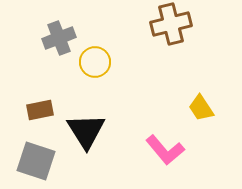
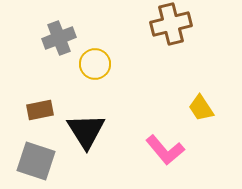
yellow circle: moved 2 px down
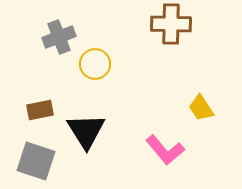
brown cross: rotated 15 degrees clockwise
gray cross: moved 1 px up
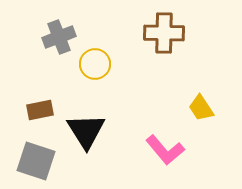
brown cross: moved 7 px left, 9 px down
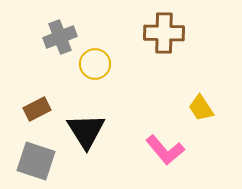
gray cross: moved 1 px right
brown rectangle: moved 3 px left, 1 px up; rotated 16 degrees counterclockwise
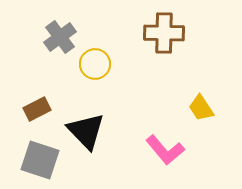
gray cross: rotated 16 degrees counterclockwise
black triangle: rotated 12 degrees counterclockwise
gray square: moved 4 px right, 1 px up
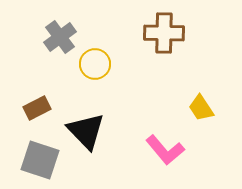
brown rectangle: moved 1 px up
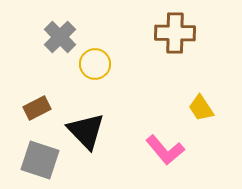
brown cross: moved 11 px right
gray cross: rotated 8 degrees counterclockwise
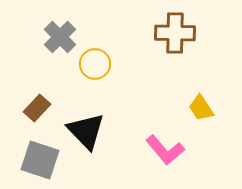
brown rectangle: rotated 20 degrees counterclockwise
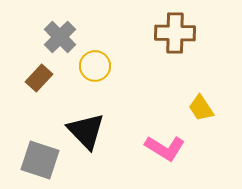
yellow circle: moved 2 px down
brown rectangle: moved 2 px right, 30 px up
pink L-shape: moved 2 px up; rotated 18 degrees counterclockwise
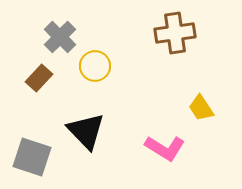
brown cross: rotated 9 degrees counterclockwise
gray square: moved 8 px left, 3 px up
